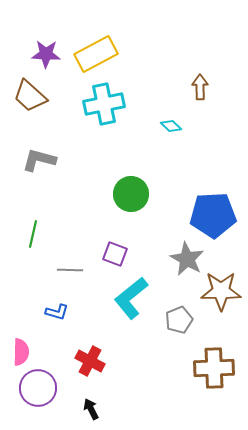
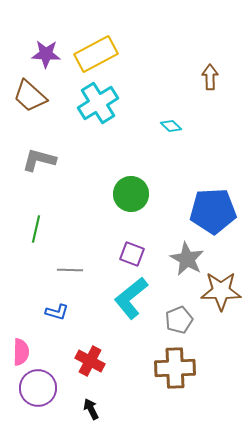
brown arrow: moved 10 px right, 10 px up
cyan cross: moved 6 px left, 1 px up; rotated 21 degrees counterclockwise
blue pentagon: moved 4 px up
green line: moved 3 px right, 5 px up
purple square: moved 17 px right
brown cross: moved 39 px left
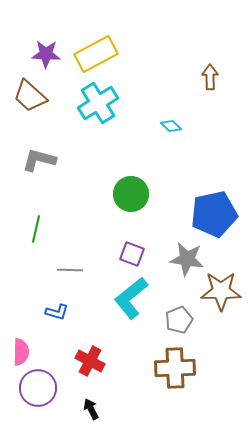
blue pentagon: moved 1 px right, 3 px down; rotated 9 degrees counterclockwise
gray star: rotated 20 degrees counterclockwise
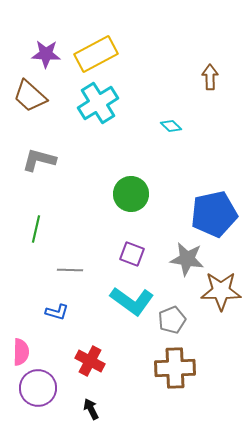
cyan L-shape: moved 1 px right, 3 px down; rotated 105 degrees counterclockwise
gray pentagon: moved 7 px left
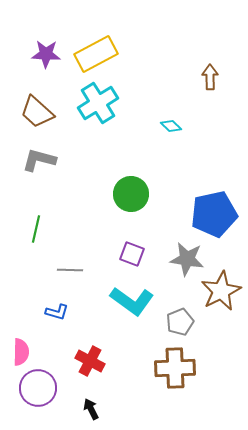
brown trapezoid: moved 7 px right, 16 px down
brown star: rotated 27 degrees counterclockwise
gray pentagon: moved 8 px right, 2 px down
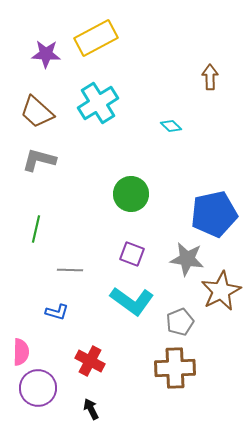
yellow rectangle: moved 16 px up
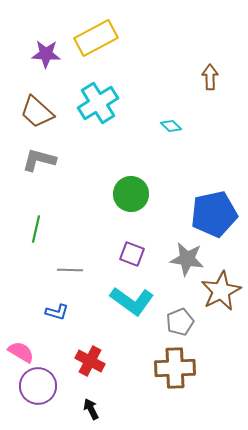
pink semicircle: rotated 60 degrees counterclockwise
purple circle: moved 2 px up
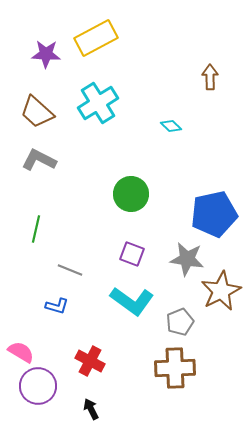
gray L-shape: rotated 12 degrees clockwise
gray line: rotated 20 degrees clockwise
blue L-shape: moved 6 px up
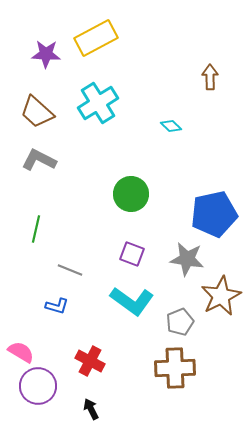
brown star: moved 5 px down
